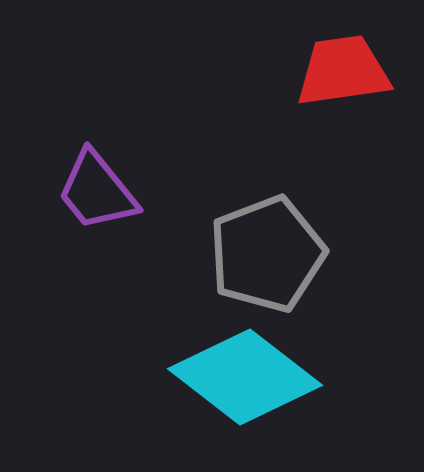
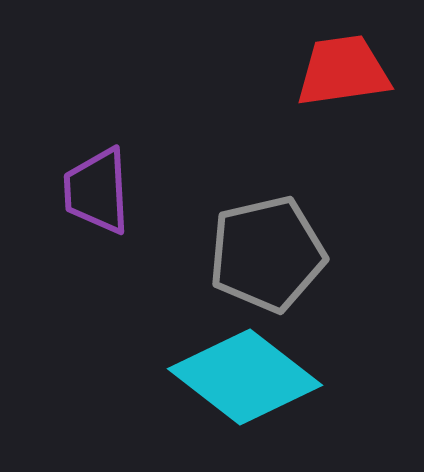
purple trapezoid: rotated 36 degrees clockwise
gray pentagon: rotated 8 degrees clockwise
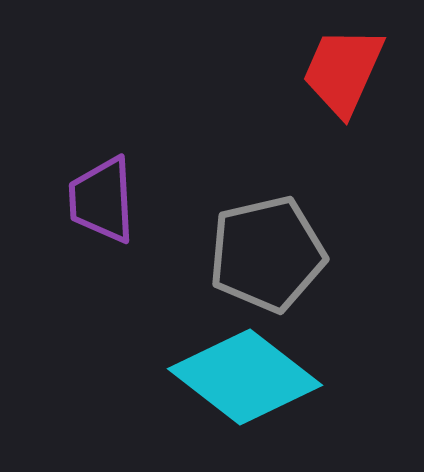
red trapezoid: rotated 58 degrees counterclockwise
purple trapezoid: moved 5 px right, 9 px down
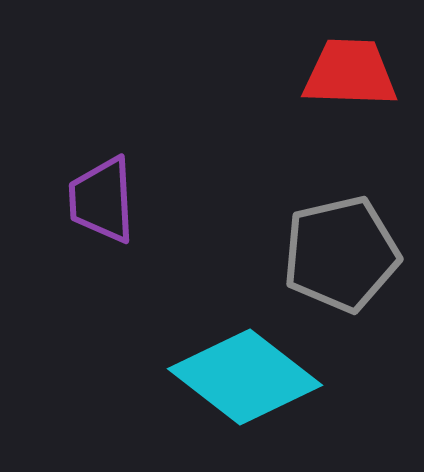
red trapezoid: moved 7 px right, 2 px down; rotated 68 degrees clockwise
gray pentagon: moved 74 px right
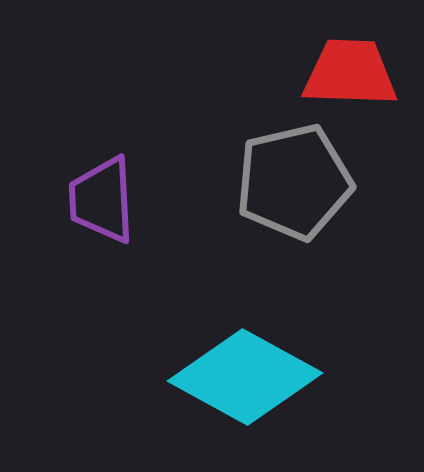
gray pentagon: moved 47 px left, 72 px up
cyan diamond: rotated 9 degrees counterclockwise
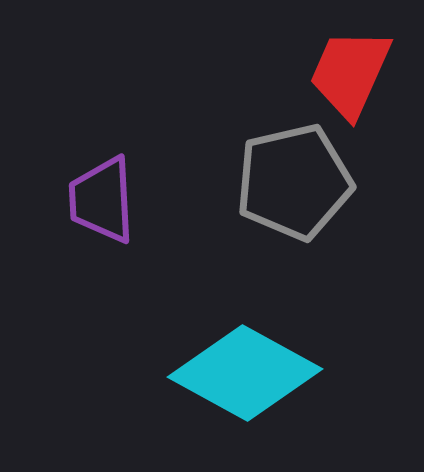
red trapezoid: rotated 68 degrees counterclockwise
cyan diamond: moved 4 px up
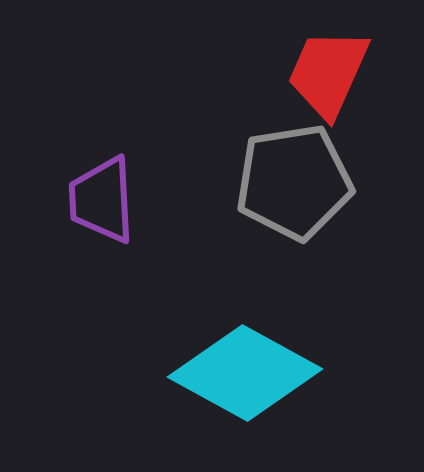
red trapezoid: moved 22 px left
gray pentagon: rotated 4 degrees clockwise
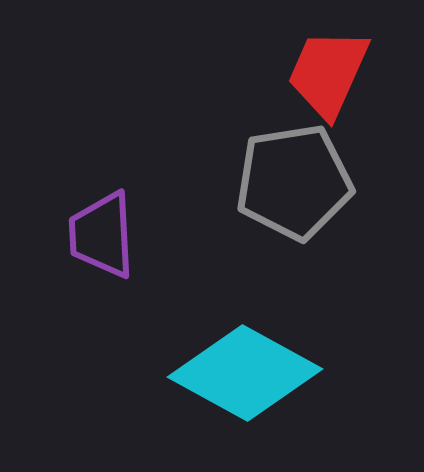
purple trapezoid: moved 35 px down
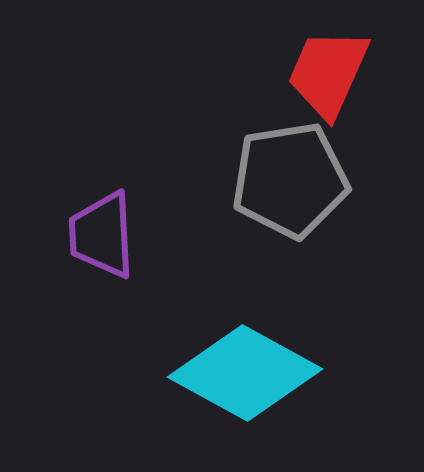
gray pentagon: moved 4 px left, 2 px up
